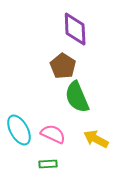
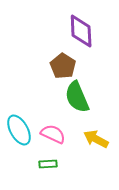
purple diamond: moved 6 px right, 2 px down
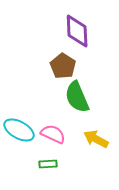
purple diamond: moved 4 px left
cyan ellipse: rotated 32 degrees counterclockwise
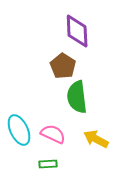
green semicircle: rotated 16 degrees clockwise
cyan ellipse: rotated 36 degrees clockwise
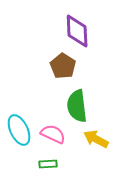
green semicircle: moved 9 px down
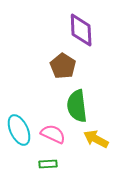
purple diamond: moved 4 px right, 1 px up
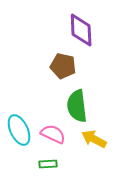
brown pentagon: rotated 20 degrees counterclockwise
yellow arrow: moved 2 px left
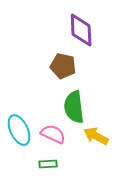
green semicircle: moved 3 px left, 1 px down
yellow arrow: moved 2 px right, 3 px up
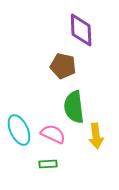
yellow arrow: rotated 125 degrees counterclockwise
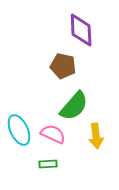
green semicircle: moved 1 px up; rotated 132 degrees counterclockwise
